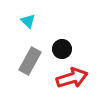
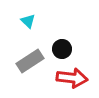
gray rectangle: rotated 28 degrees clockwise
red arrow: rotated 24 degrees clockwise
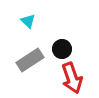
gray rectangle: moved 1 px up
red arrow: rotated 64 degrees clockwise
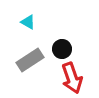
cyan triangle: moved 1 px down; rotated 14 degrees counterclockwise
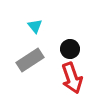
cyan triangle: moved 7 px right, 4 px down; rotated 21 degrees clockwise
black circle: moved 8 px right
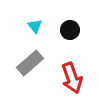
black circle: moved 19 px up
gray rectangle: moved 3 px down; rotated 8 degrees counterclockwise
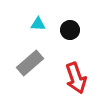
cyan triangle: moved 3 px right, 2 px up; rotated 49 degrees counterclockwise
red arrow: moved 4 px right
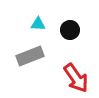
gray rectangle: moved 7 px up; rotated 20 degrees clockwise
red arrow: rotated 16 degrees counterclockwise
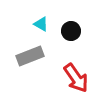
cyan triangle: moved 3 px right; rotated 28 degrees clockwise
black circle: moved 1 px right, 1 px down
